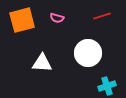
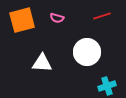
white circle: moved 1 px left, 1 px up
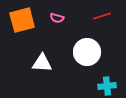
cyan cross: rotated 12 degrees clockwise
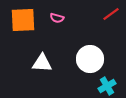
red line: moved 9 px right, 2 px up; rotated 18 degrees counterclockwise
orange square: moved 1 px right; rotated 12 degrees clockwise
white circle: moved 3 px right, 7 px down
cyan cross: rotated 24 degrees counterclockwise
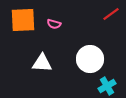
pink semicircle: moved 3 px left, 6 px down
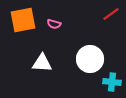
orange square: rotated 8 degrees counterclockwise
cyan cross: moved 5 px right, 4 px up; rotated 36 degrees clockwise
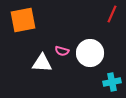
red line: moved 1 px right; rotated 30 degrees counterclockwise
pink semicircle: moved 8 px right, 27 px down
white circle: moved 6 px up
cyan cross: rotated 18 degrees counterclockwise
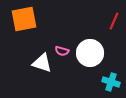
red line: moved 2 px right, 7 px down
orange square: moved 1 px right, 1 px up
white triangle: rotated 15 degrees clockwise
cyan cross: moved 1 px left; rotated 30 degrees clockwise
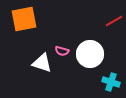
red line: rotated 36 degrees clockwise
white circle: moved 1 px down
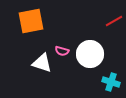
orange square: moved 7 px right, 2 px down
